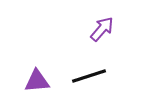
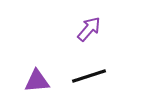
purple arrow: moved 13 px left
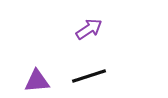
purple arrow: rotated 16 degrees clockwise
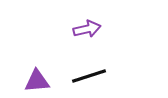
purple arrow: moved 2 px left; rotated 20 degrees clockwise
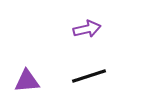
purple triangle: moved 10 px left
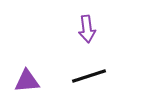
purple arrow: rotated 96 degrees clockwise
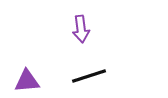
purple arrow: moved 6 px left
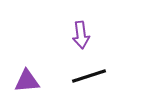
purple arrow: moved 6 px down
